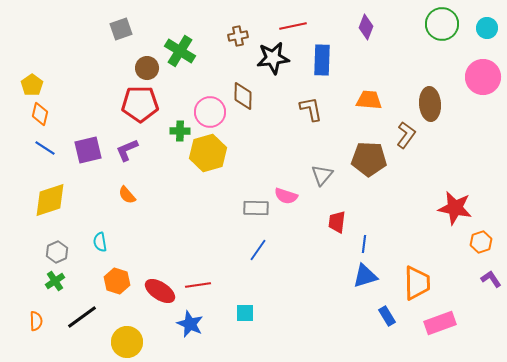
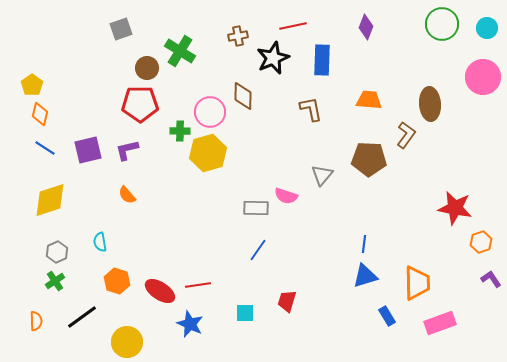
black star at (273, 58): rotated 16 degrees counterclockwise
purple L-shape at (127, 150): rotated 10 degrees clockwise
red trapezoid at (337, 222): moved 50 px left, 79 px down; rotated 10 degrees clockwise
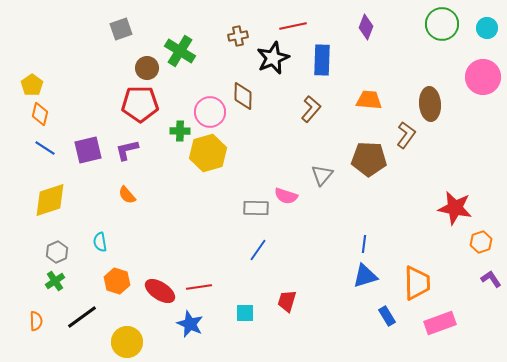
brown L-shape at (311, 109): rotated 52 degrees clockwise
red line at (198, 285): moved 1 px right, 2 px down
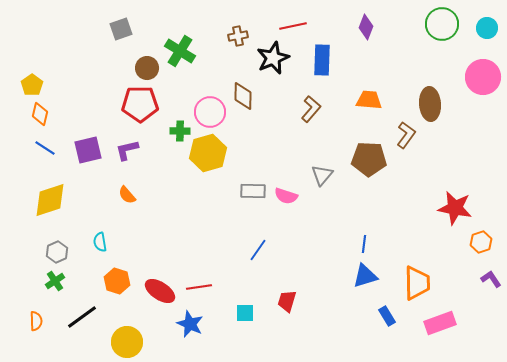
gray rectangle at (256, 208): moved 3 px left, 17 px up
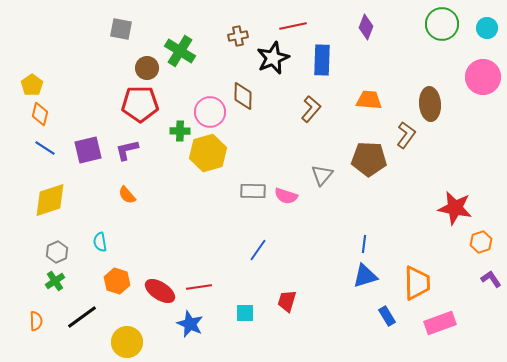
gray square at (121, 29): rotated 30 degrees clockwise
